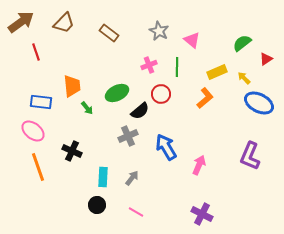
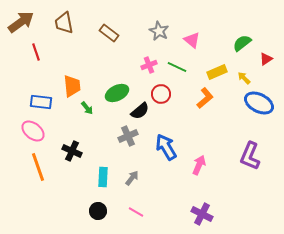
brown trapezoid: rotated 125 degrees clockwise
green line: rotated 66 degrees counterclockwise
black circle: moved 1 px right, 6 px down
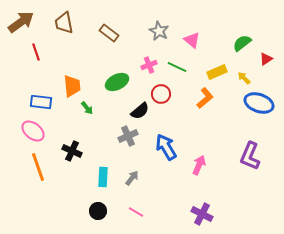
green ellipse: moved 11 px up
blue ellipse: rotated 8 degrees counterclockwise
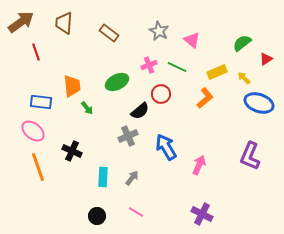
brown trapezoid: rotated 15 degrees clockwise
black circle: moved 1 px left, 5 px down
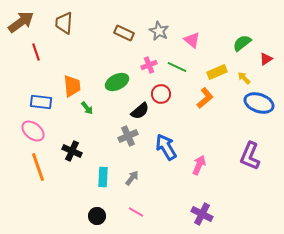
brown rectangle: moved 15 px right; rotated 12 degrees counterclockwise
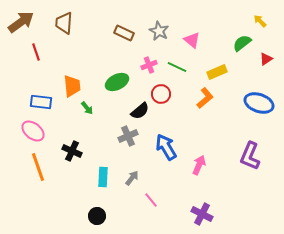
yellow arrow: moved 16 px right, 57 px up
pink line: moved 15 px right, 12 px up; rotated 21 degrees clockwise
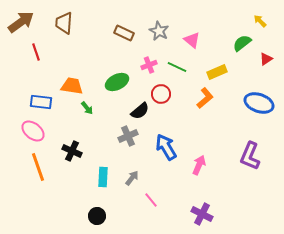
orange trapezoid: rotated 75 degrees counterclockwise
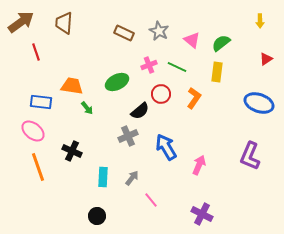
yellow arrow: rotated 136 degrees counterclockwise
green semicircle: moved 21 px left
yellow rectangle: rotated 60 degrees counterclockwise
orange L-shape: moved 11 px left; rotated 15 degrees counterclockwise
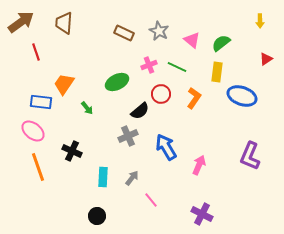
orange trapezoid: moved 8 px left, 2 px up; rotated 65 degrees counterclockwise
blue ellipse: moved 17 px left, 7 px up
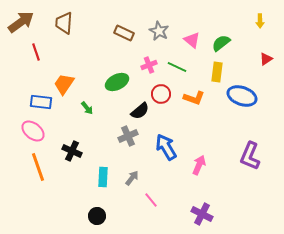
orange L-shape: rotated 75 degrees clockwise
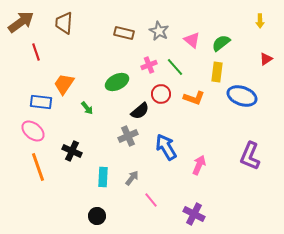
brown rectangle: rotated 12 degrees counterclockwise
green line: moved 2 px left; rotated 24 degrees clockwise
purple cross: moved 8 px left
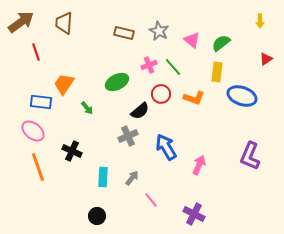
green line: moved 2 px left
